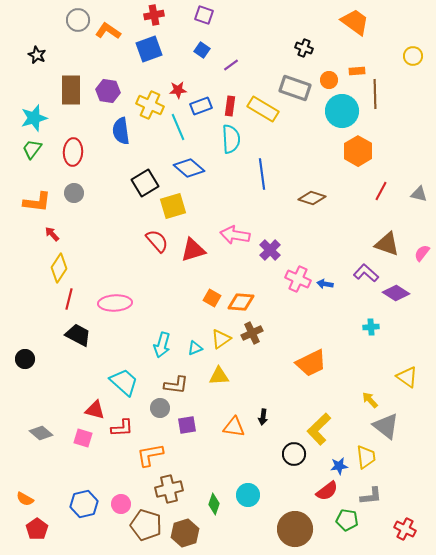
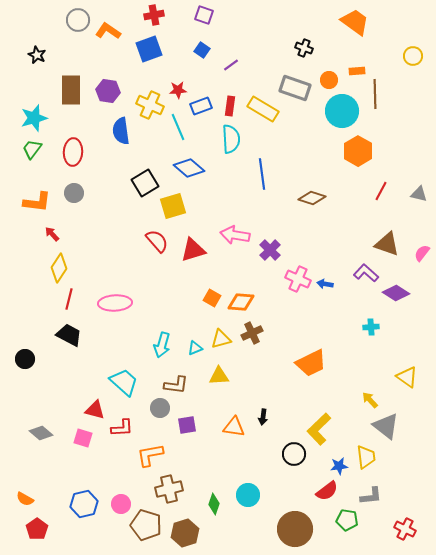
black trapezoid at (78, 335): moved 9 px left
yellow triangle at (221, 339): rotated 20 degrees clockwise
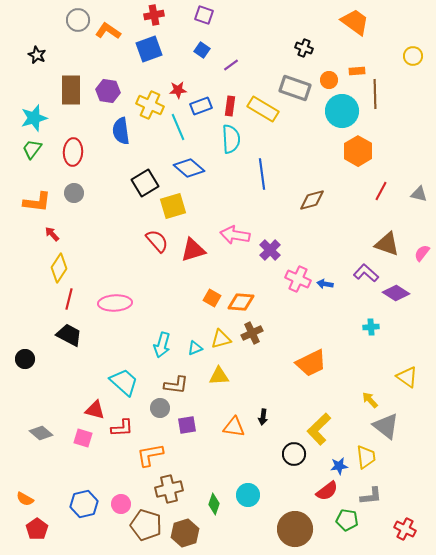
brown diamond at (312, 198): moved 2 px down; rotated 32 degrees counterclockwise
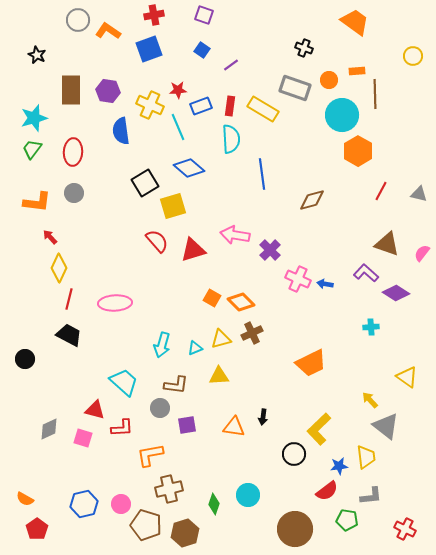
cyan circle at (342, 111): moved 4 px down
red arrow at (52, 234): moved 2 px left, 3 px down
yellow diamond at (59, 268): rotated 8 degrees counterclockwise
orange diamond at (241, 302): rotated 40 degrees clockwise
gray diamond at (41, 433): moved 8 px right, 4 px up; rotated 65 degrees counterclockwise
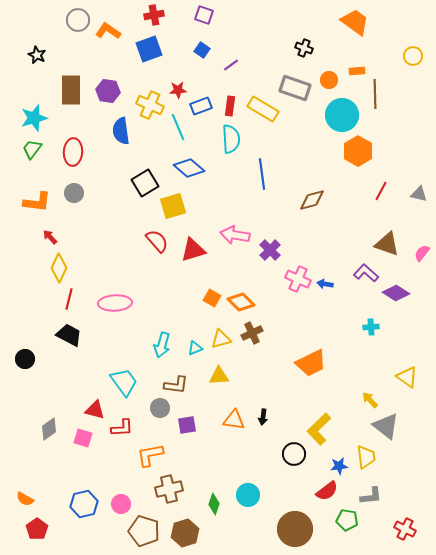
cyan trapezoid at (124, 382): rotated 12 degrees clockwise
orange triangle at (234, 427): moved 7 px up
gray diamond at (49, 429): rotated 10 degrees counterclockwise
brown pentagon at (146, 525): moved 2 px left, 6 px down
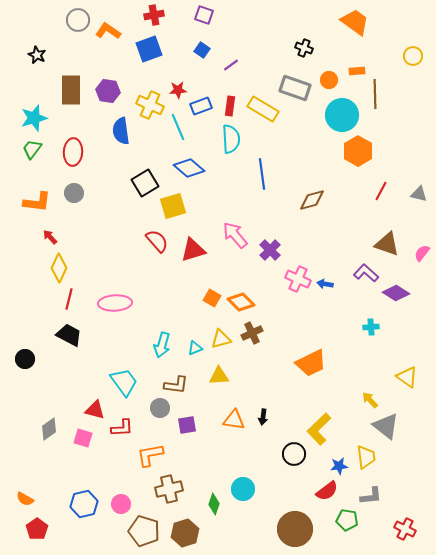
pink arrow at (235, 235): rotated 40 degrees clockwise
cyan circle at (248, 495): moved 5 px left, 6 px up
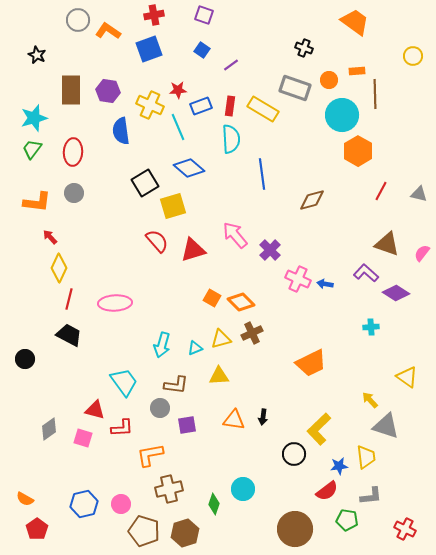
gray triangle at (386, 426): rotated 20 degrees counterclockwise
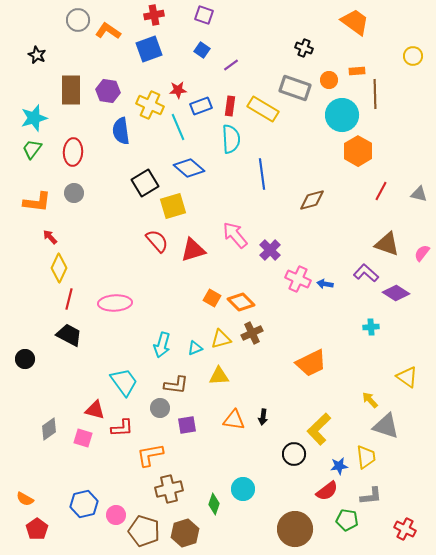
pink circle at (121, 504): moved 5 px left, 11 px down
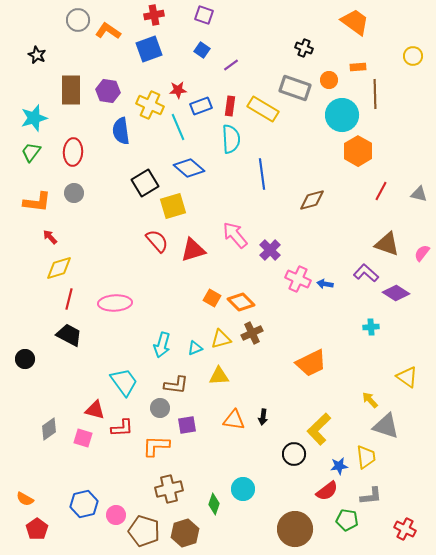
orange rectangle at (357, 71): moved 1 px right, 4 px up
green trapezoid at (32, 149): moved 1 px left, 3 px down
yellow diamond at (59, 268): rotated 48 degrees clockwise
orange L-shape at (150, 455): moved 6 px right, 9 px up; rotated 12 degrees clockwise
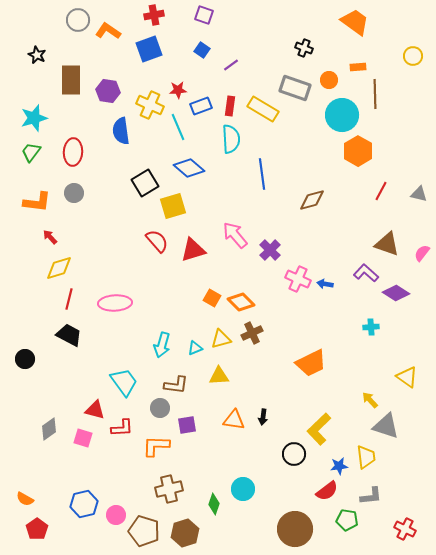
brown rectangle at (71, 90): moved 10 px up
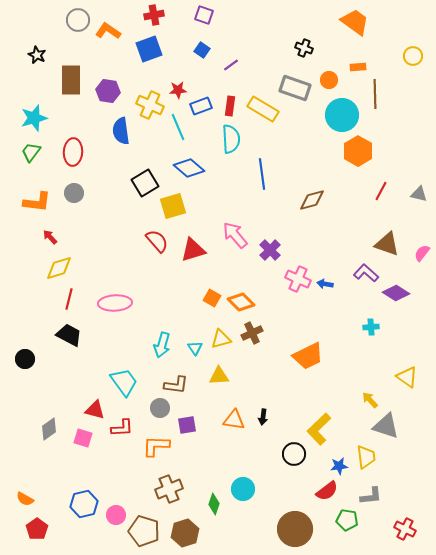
cyan triangle at (195, 348): rotated 42 degrees counterclockwise
orange trapezoid at (311, 363): moved 3 px left, 7 px up
brown cross at (169, 489): rotated 8 degrees counterclockwise
